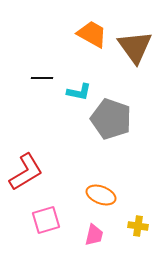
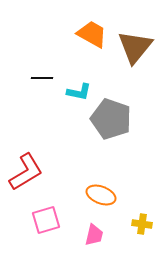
brown triangle: rotated 15 degrees clockwise
yellow cross: moved 4 px right, 2 px up
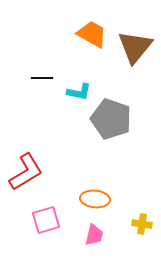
orange ellipse: moved 6 px left, 4 px down; rotated 16 degrees counterclockwise
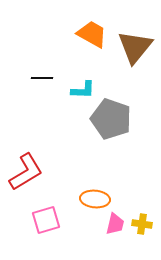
cyan L-shape: moved 4 px right, 2 px up; rotated 10 degrees counterclockwise
pink trapezoid: moved 21 px right, 11 px up
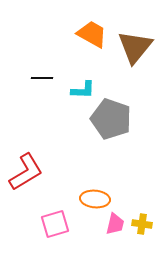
pink square: moved 9 px right, 4 px down
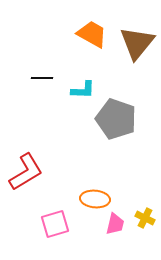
brown triangle: moved 2 px right, 4 px up
gray pentagon: moved 5 px right
yellow cross: moved 3 px right, 6 px up; rotated 18 degrees clockwise
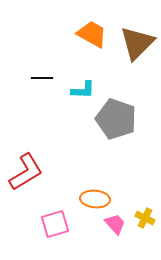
brown triangle: rotated 6 degrees clockwise
pink trapezoid: rotated 55 degrees counterclockwise
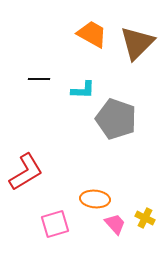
black line: moved 3 px left, 1 px down
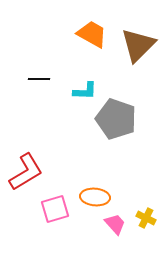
brown triangle: moved 1 px right, 2 px down
cyan L-shape: moved 2 px right, 1 px down
orange ellipse: moved 2 px up
yellow cross: moved 1 px right
pink square: moved 15 px up
